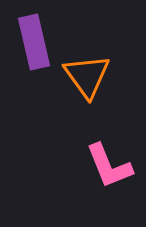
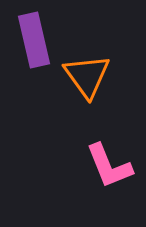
purple rectangle: moved 2 px up
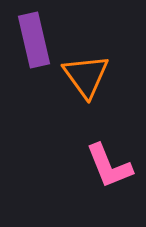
orange triangle: moved 1 px left
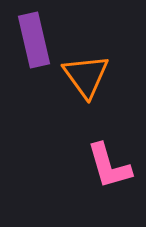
pink L-shape: rotated 6 degrees clockwise
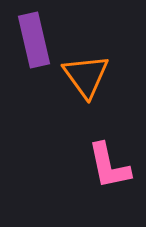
pink L-shape: rotated 4 degrees clockwise
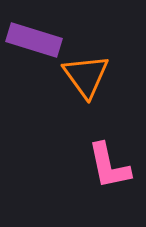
purple rectangle: rotated 60 degrees counterclockwise
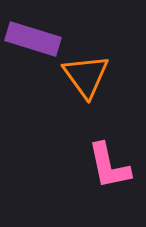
purple rectangle: moved 1 px left, 1 px up
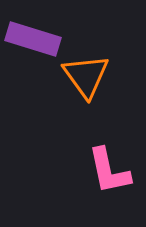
pink L-shape: moved 5 px down
